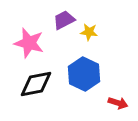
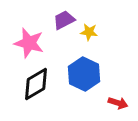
black diamond: rotated 20 degrees counterclockwise
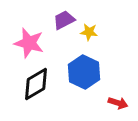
blue hexagon: moved 2 px up
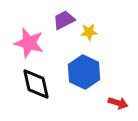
yellow star: rotated 12 degrees counterclockwise
black diamond: rotated 72 degrees counterclockwise
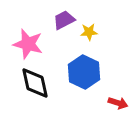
pink star: moved 1 px left, 1 px down
black diamond: moved 1 px left, 1 px up
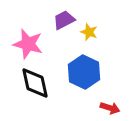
yellow star: rotated 24 degrees clockwise
red arrow: moved 8 px left, 5 px down
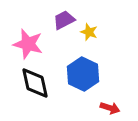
blue hexagon: moved 1 px left, 2 px down
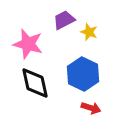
red arrow: moved 19 px left
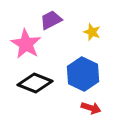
purple trapezoid: moved 13 px left
yellow star: moved 3 px right
pink star: moved 2 px left; rotated 16 degrees clockwise
black diamond: rotated 56 degrees counterclockwise
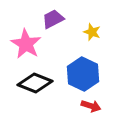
purple trapezoid: moved 2 px right, 1 px up
red arrow: moved 2 px up
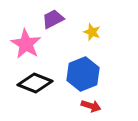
blue hexagon: rotated 12 degrees clockwise
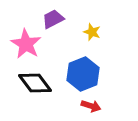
black diamond: rotated 32 degrees clockwise
